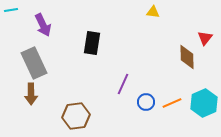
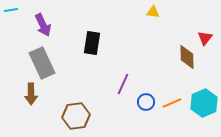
gray rectangle: moved 8 px right
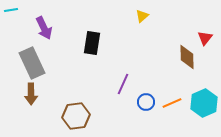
yellow triangle: moved 11 px left, 4 px down; rotated 48 degrees counterclockwise
purple arrow: moved 1 px right, 3 px down
gray rectangle: moved 10 px left
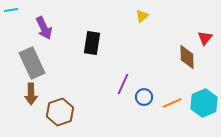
blue circle: moved 2 px left, 5 px up
brown hexagon: moved 16 px left, 4 px up; rotated 12 degrees counterclockwise
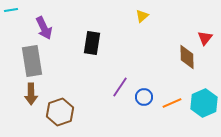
gray rectangle: moved 2 px up; rotated 16 degrees clockwise
purple line: moved 3 px left, 3 px down; rotated 10 degrees clockwise
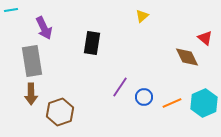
red triangle: rotated 28 degrees counterclockwise
brown diamond: rotated 25 degrees counterclockwise
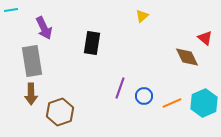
purple line: moved 1 px down; rotated 15 degrees counterclockwise
blue circle: moved 1 px up
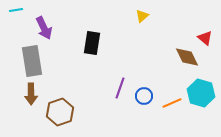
cyan line: moved 5 px right
cyan hexagon: moved 3 px left, 10 px up; rotated 20 degrees counterclockwise
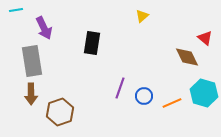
cyan hexagon: moved 3 px right
